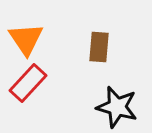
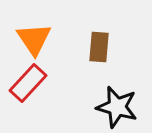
orange triangle: moved 8 px right
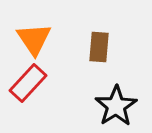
black star: moved 1 px left, 1 px up; rotated 24 degrees clockwise
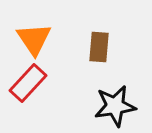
black star: moved 1 px left; rotated 24 degrees clockwise
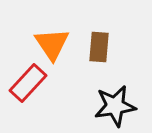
orange triangle: moved 18 px right, 5 px down
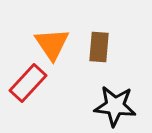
black star: rotated 15 degrees clockwise
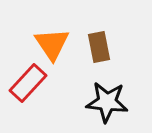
brown rectangle: rotated 16 degrees counterclockwise
black star: moved 8 px left, 4 px up
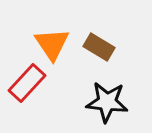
brown rectangle: rotated 48 degrees counterclockwise
red rectangle: moved 1 px left
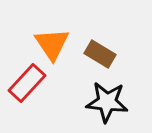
brown rectangle: moved 1 px right, 7 px down
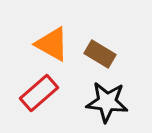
orange triangle: rotated 27 degrees counterclockwise
red rectangle: moved 12 px right, 10 px down; rotated 6 degrees clockwise
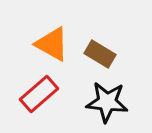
red rectangle: moved 1 px down
